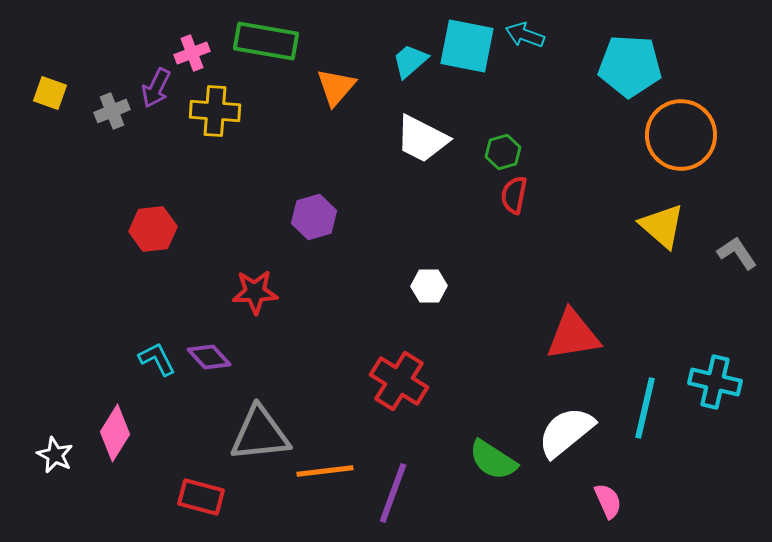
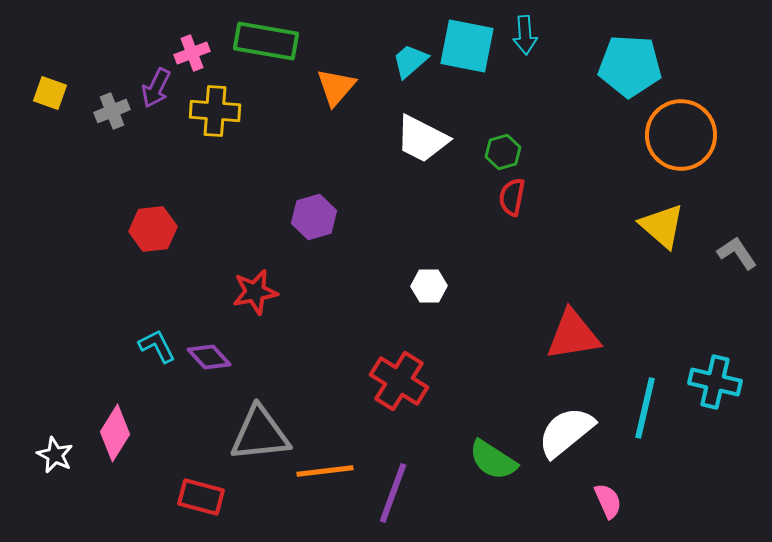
cyan arrow: rotated 114 degrees counterclockwise
red semicircle: moved 2 px left, 2 px down
red star: rotated 9 degrees counterclockwise
cyan L-shape: moved 13 px up
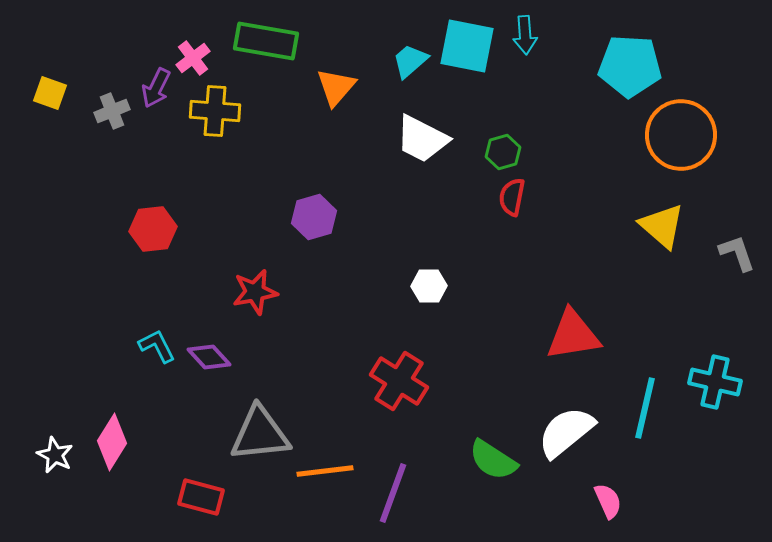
pink cross: moved 1 px right, 5 px down; rotated 16 degrees counterclockwise
gray L-shape: rotated 15 degrees clockwise
pink diamond: moved 3 px left, 9 px down
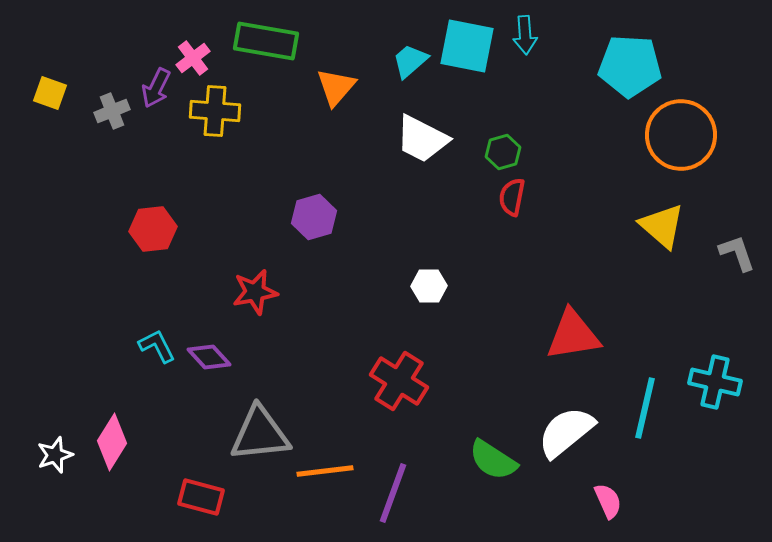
white star: rotated 27 degrees clockwise
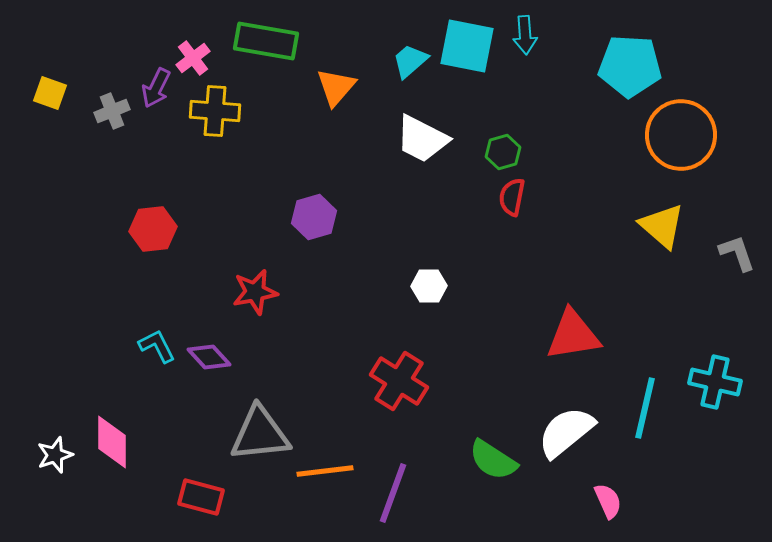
pink diamond: rotated 32 degrees counterclockwise
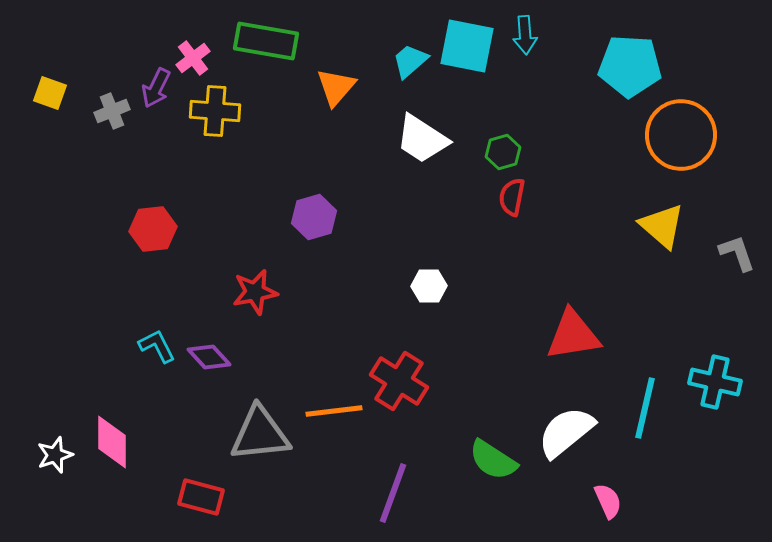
white trapezoid: rotated 6 degrees clockwise
orange line: moved 9 px right, 60 px up
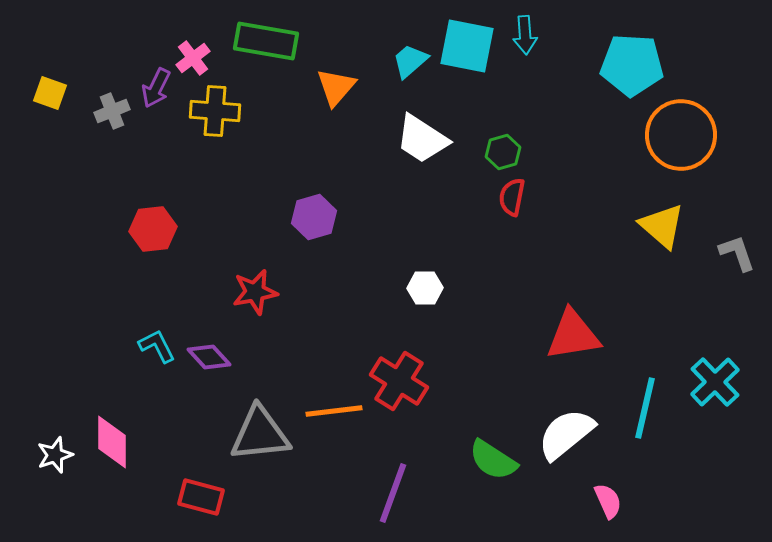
cyan pentagon: moved 2 px right, 1 px up
white hexagon: moved 4 px left, 2 px down
cyan cross: rotated 33 degrees clockwise
white semicircle: moved 2 px down
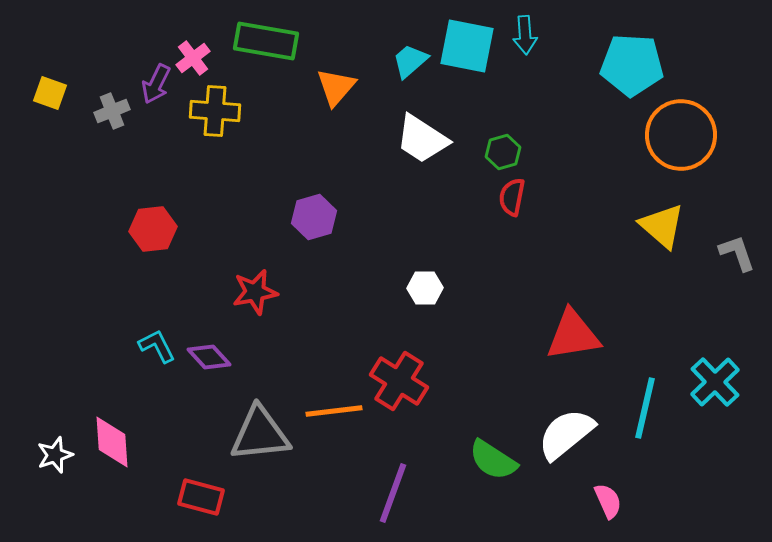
purple arrow: moved 4 px up
pink diamond: rotated 4 degrees counterclockwise
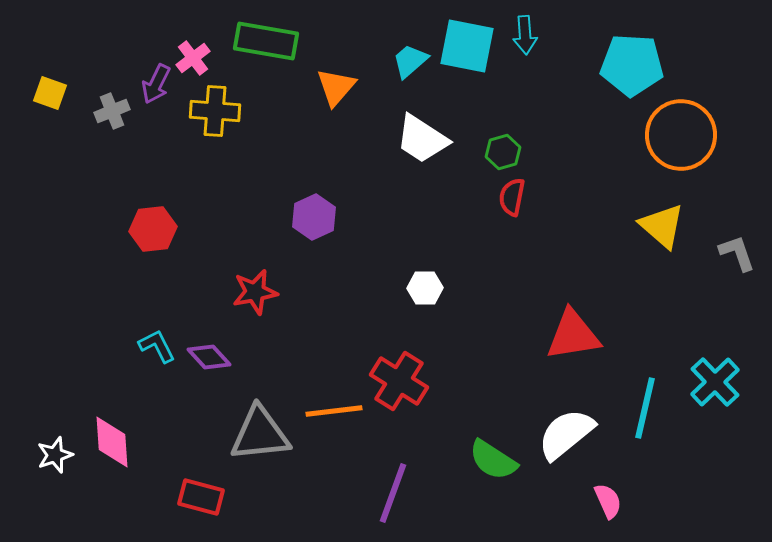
purple hexagon: rotated 9 degrees counterclockwise
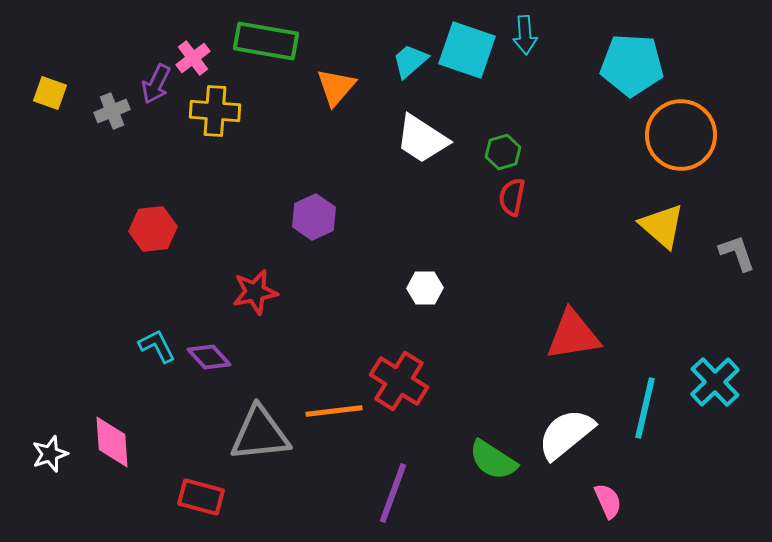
cyan square: moved 4 px down; rotated 8 degrees clockwise
white star: moved 5 px left, 1 px up
